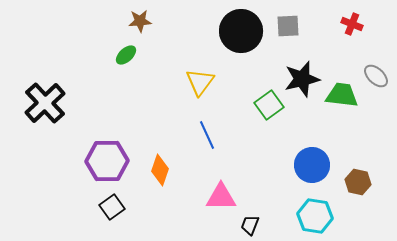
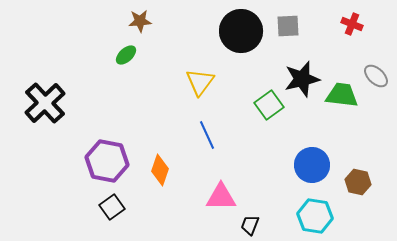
purple hexagon: rotated 12 degrees clockwise
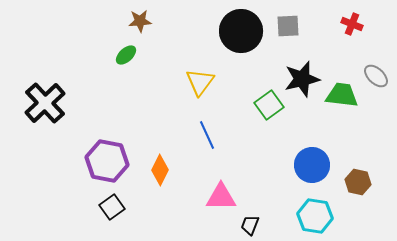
orange diamond: rotated 8 degrees clockwise
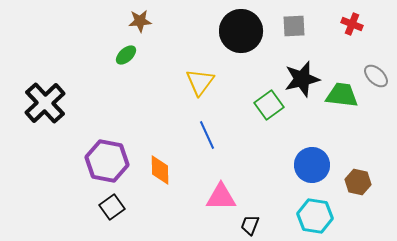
gray square: moved 6 px right
orange diamond: rotated 28 degrees counterclockwise
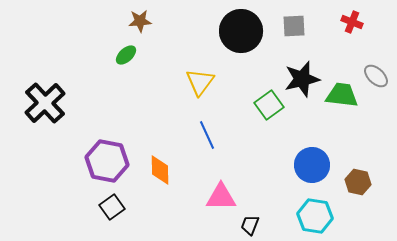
red cross: moved 2 px up
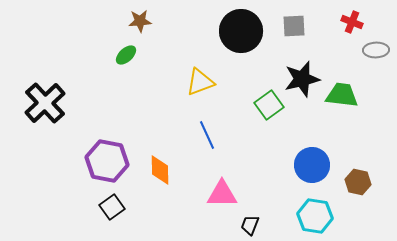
gray ellipse: moved 26 px up; rotated 45 degrees counterclockwise
yellow triangle: rotated 32 degrees clockwise
pink triangle: moved 1 px right, 3 px up
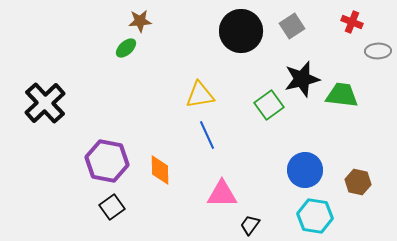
gray square: moved 2 px left; rotated 30 degrees counterclockwise
gray ellipse: moved 2 px right, 1 px down
green ellipse: moved 7 px up
yellow triangle: moved 13 px down; rotated 12 degrees clockwise
blue circle: moved 7 px left, 5 px down
black trapezoid: rotated 15 degrees clockwise
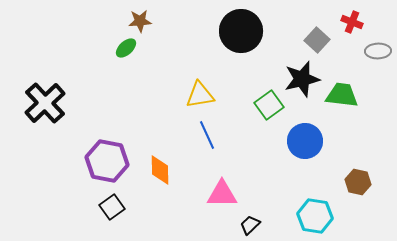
gray square: moved 25 px right, 14 px down; rotated 15 degrees counterclockwise
blue circle: moved 29 px up
black trapezoid: rotated 10 degrees clockwise
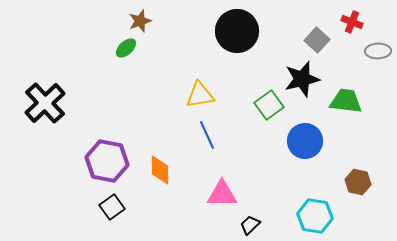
brown star: rotated 15 degrees counterclockwise
black circle: moved 4 px left
green trapezoid: moved 4 px right, 6 px down
